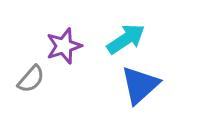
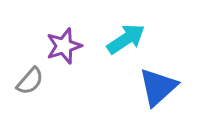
gray semicircle: moved 1 px left, 2 px down
blue triangle: moved 18 px right, 2 px down
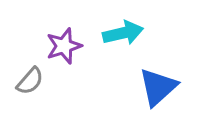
cyan arrow: moved 3 px left, 6 px up; rotated 21 degrees clockwise
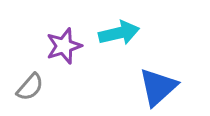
cyan arrow: moved 4 px left
gray semicircle: moved 6 px down
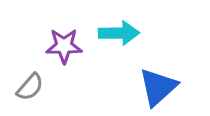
cyan arrow: rotated 12 degrees clockwise
purple star: rotated 18 degrees clockwise
